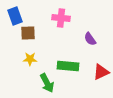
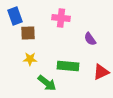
green arrow: rotated 24 degrees counterclockwise
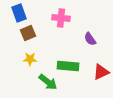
blue rectangle: moved 4 px right, 3 px up
brown square: rotated 21 degrees counterclockwise
green arrow: moved 1 px right, 1 px up
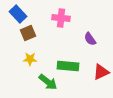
blue rectangle: moved 1 px left, 1 px down; rotated 24 degrees counterclockwise
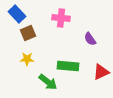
blue rectangle: moved 1 px left
yellow star: moved 3 px left
